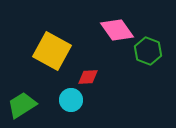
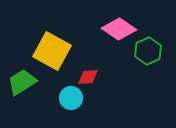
pink diamond: moved 2 px right, 1 px up; rotated 20 degrees counterclockwise
green hexagon: rotated 16 degrees clockwise
cyan circle: moved 2 px up
green trapezoid: moved 23 px up
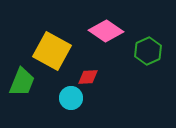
pink diamond: moved 13 px left, 2 px down
green trapezoid: rotated 144 degrees clockwise
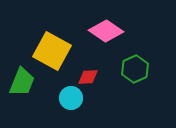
green hexagon: moved 13 px left, 18 px down
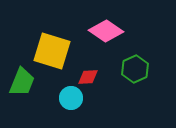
yellow square: rotated 12 degrees counterclockwise
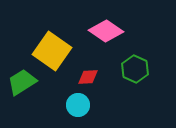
yellow square: rotated 18 degrees clockwise
green hexagon: rotated 12 degrees counterclockwise
green trapezoid: rotated 144 degrees counterclockwise
cyan circle: moved 7 px right, 7 px down
